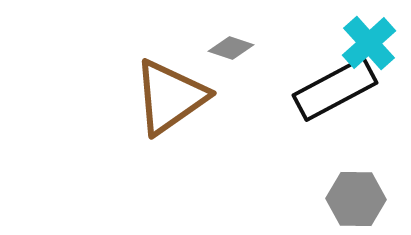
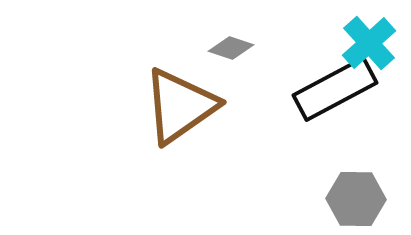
brown triangle: moved 10 px right, 9 px down
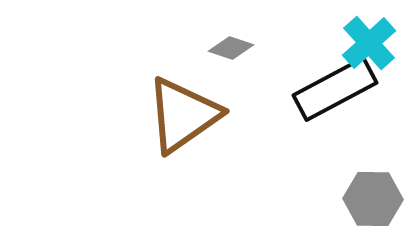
brown triangle: moved 3 px right, 9 px down
gray hexagon: moved 17 px right
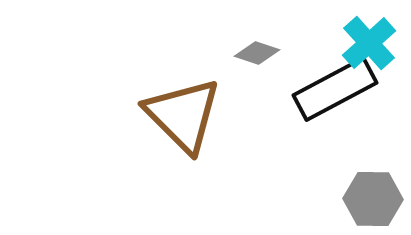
gray diamond: moved 26 px right, 5 px down
brown triangle: rotated 40 degrees counterclockwise
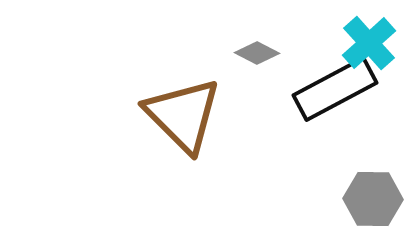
gray diamond: rotated 9 degrees clockwise
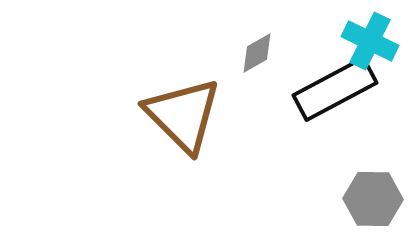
cyan cross: moved 1 px right, 2 px up; rotated 22 degrees counterclockwise
gray diamond: rotated 57 degrees counterclockwise
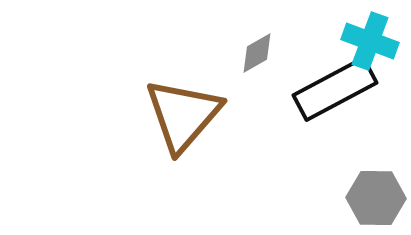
cyan cross: rotated 6 degrees counterclockwise
brown triangle: rotated 26 degrees clockwise
gray hexagon: moved 3 px right, 1 px up
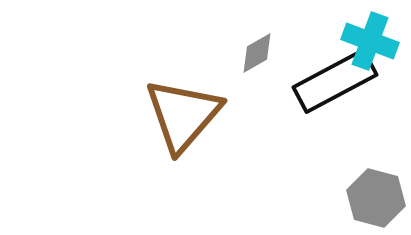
black rectangle: moved 8 px up
gray hexagon: rotated 14 degrees clockwise
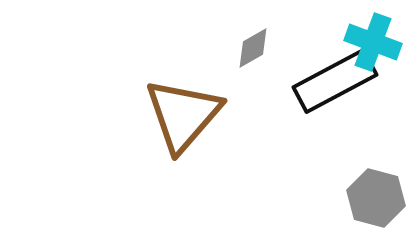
cyan cross: moved 3 px right, 1 px down
gray diamond: moved 4 px left, 5 px up
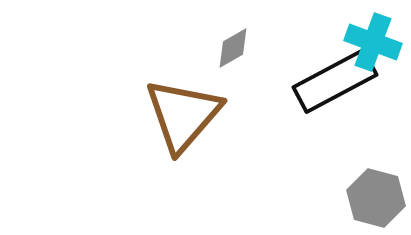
gray diamond: moved 20 px left
